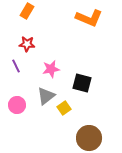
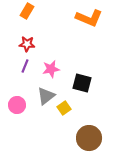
purple line: moved 9 px right; rotated 48 degrees clockwise
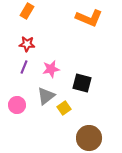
purple line: moved 1 px left, 1 px down
